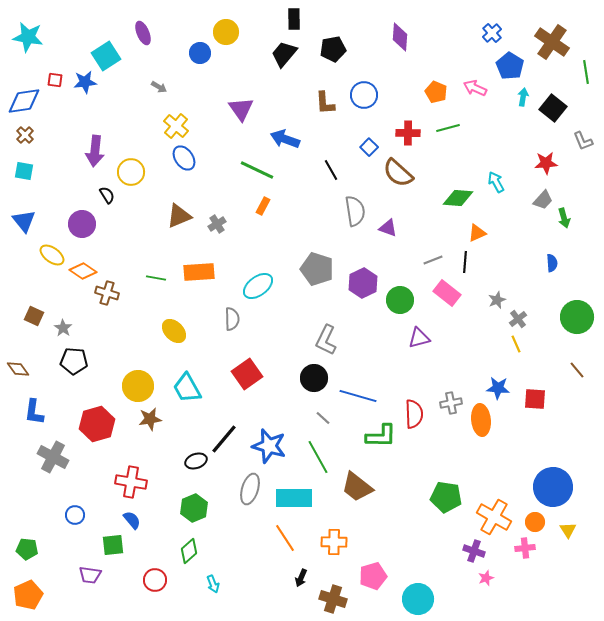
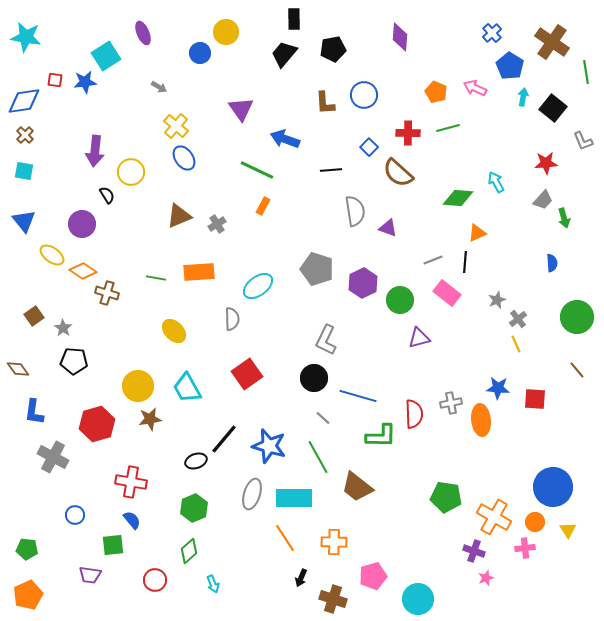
cyan star at (28, 37): moved 2 px left
black line at (331, 170): rotated 65 degrees counterclockwise
brown square at (34, 316): rotated 30 degrees clockwise
gray ellipse at (250, 489): moved 2 px right, 5 px down
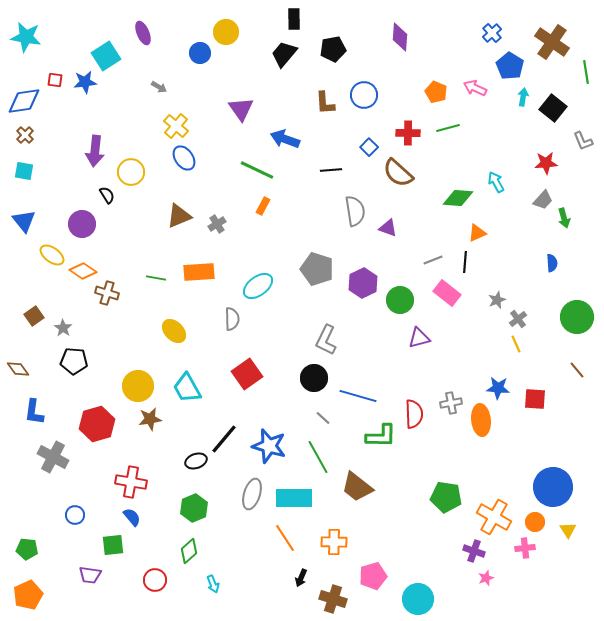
blue semicircle at (132, 520): moved 3 px up
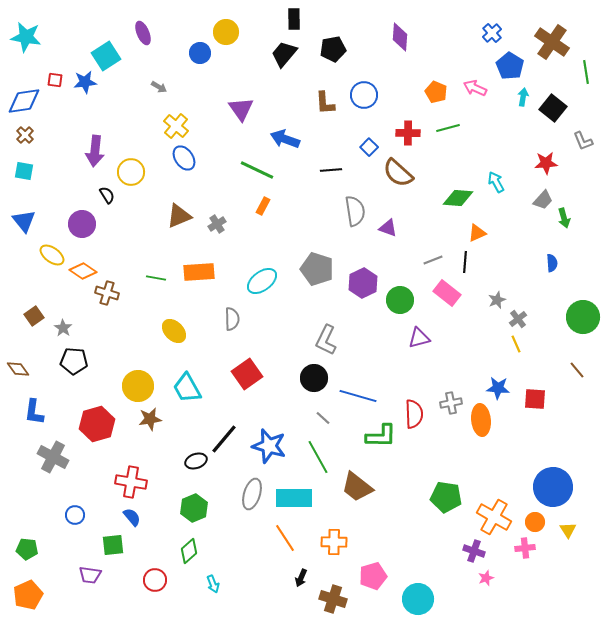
cyan ellipse at (258, 286): moved 4 px right, 5 px up
green circle at (577, 317): moved 6 px right
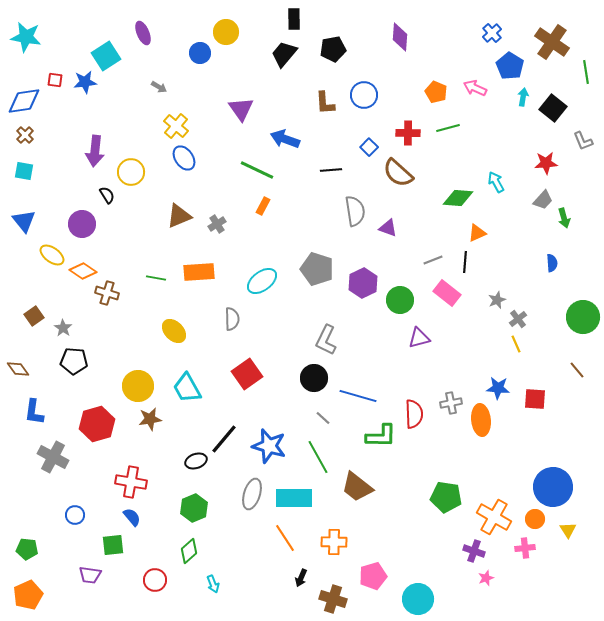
orange circle at (535, 522): moved 3 px up
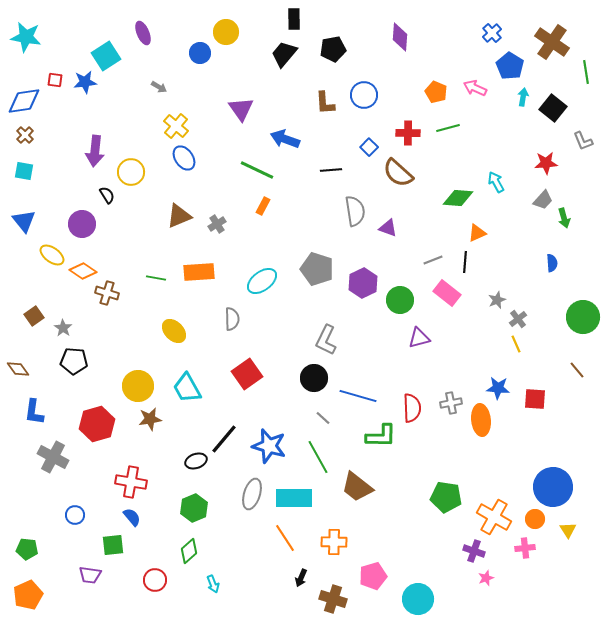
red semicircle at (414, 414): moved 2 px left, 6 px up
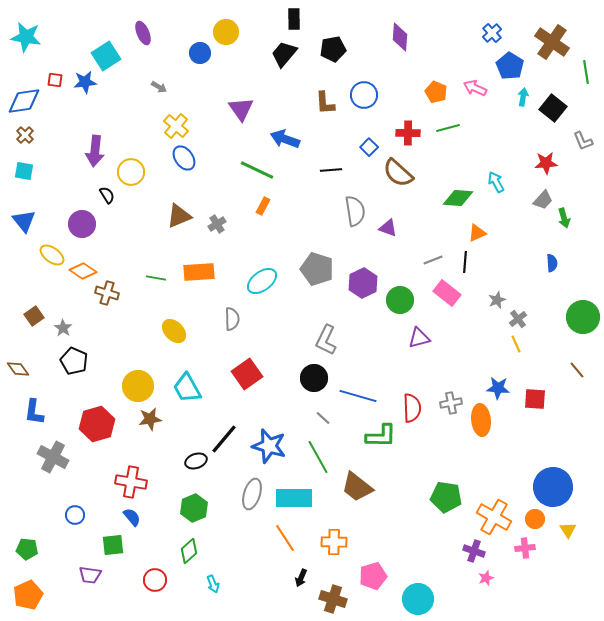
black pentagon at (74, 361): rotated 20 degrees clockwise
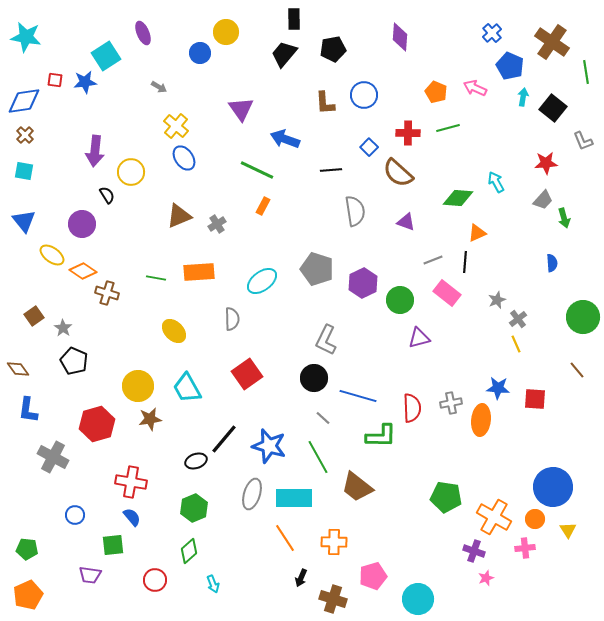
blue pentagon at (510, 66): rotated 8 degrees counterclockwise
purple triangle at (388, 228): moved 18 px right, 6 px up
blue L-shape at (34, 412): moved 6 px left, 2 px up
orange ellipse at (481, 420): rotated 12 degrees clockwise
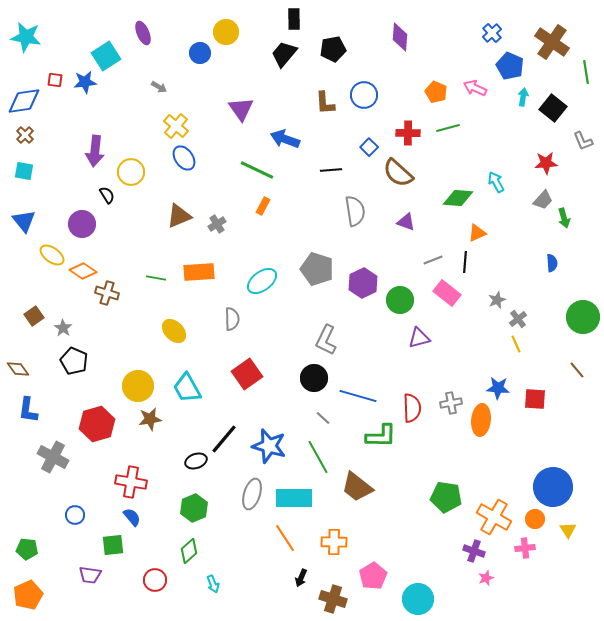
pink pentagon at (373, 576): rotated 16 degrees counterclockwise
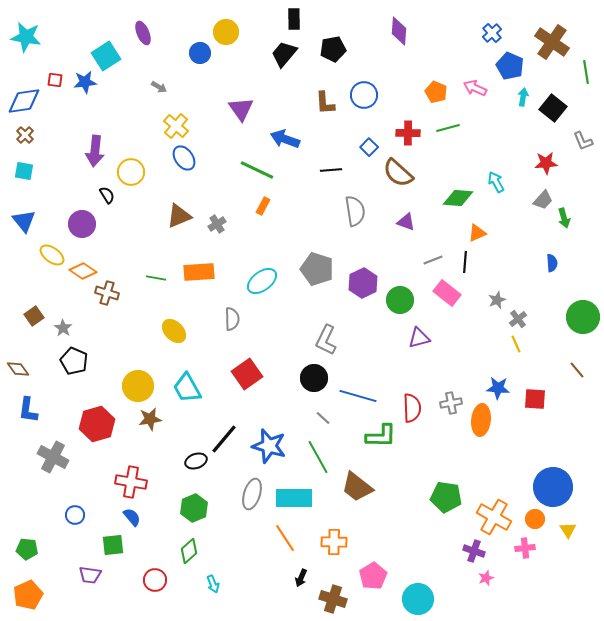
purple diamond at (400, 37): moved 1 px left, 6 px up
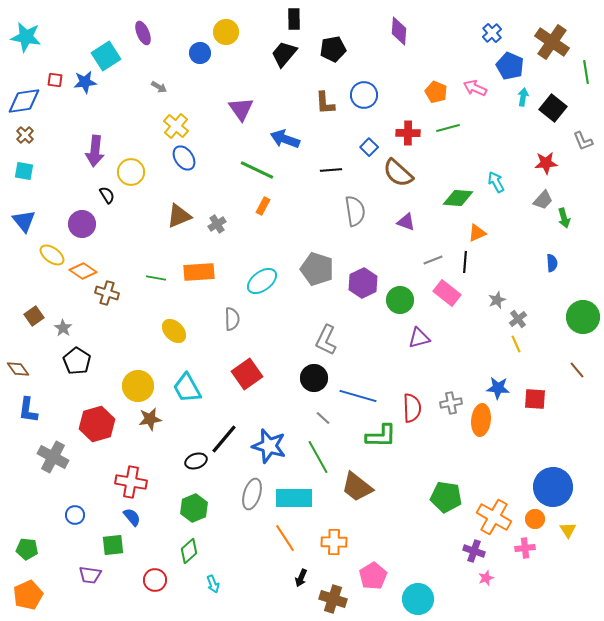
black pentagon at (74, 361): moved 3 px right; rotated 8 degrees clockwise
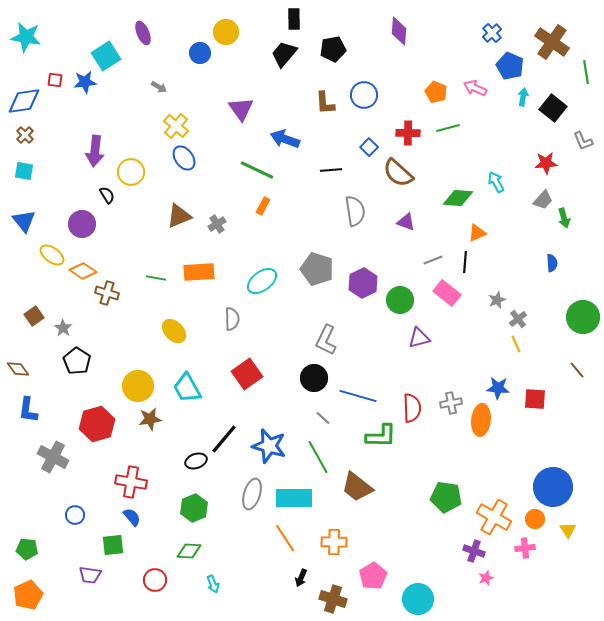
green diamond at (189, 551): rotated 45 degrees clockwise
